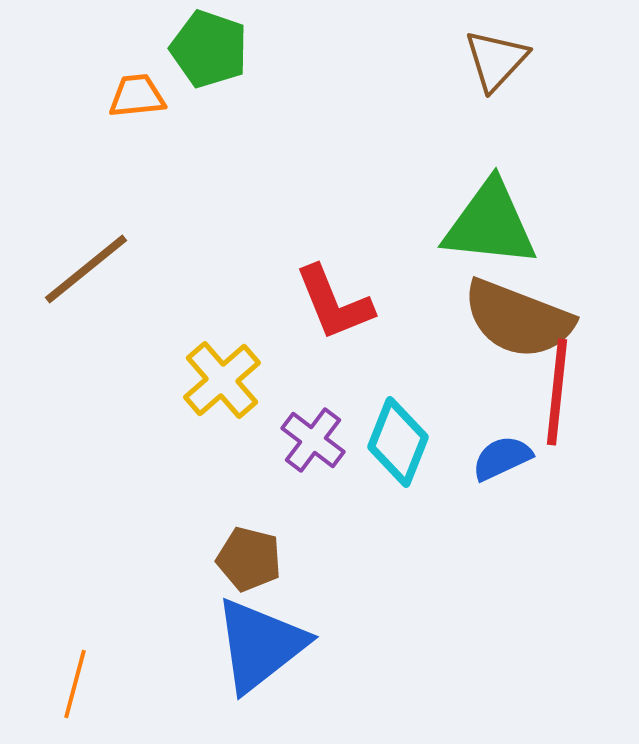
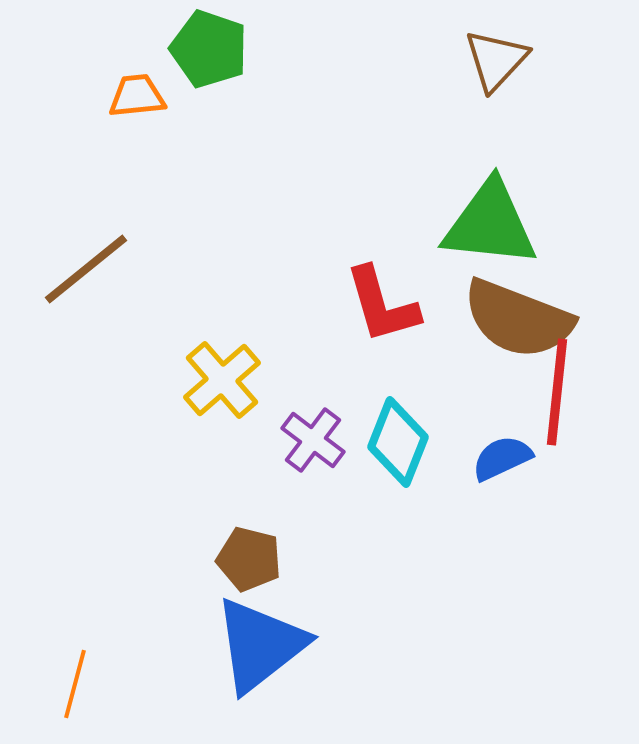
red L-shape: moved 48 px right, 2 px down; rotated 6 degrees clockwise
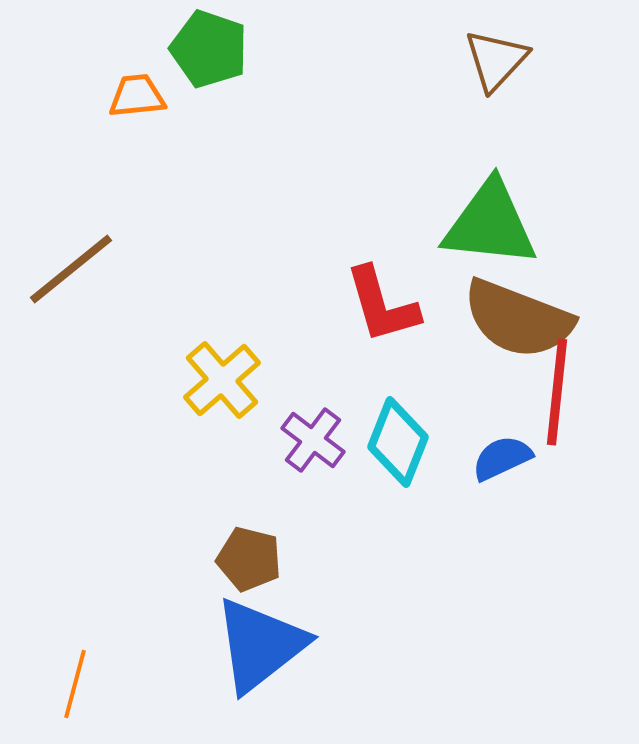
brown line: moved 15 px left
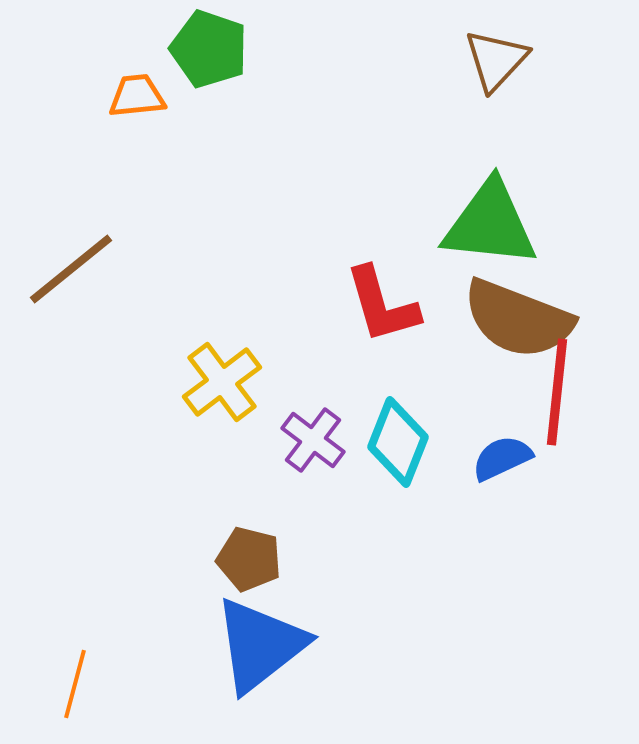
yellow cross: moved 2 px down; rotated 4 degrees clockwise
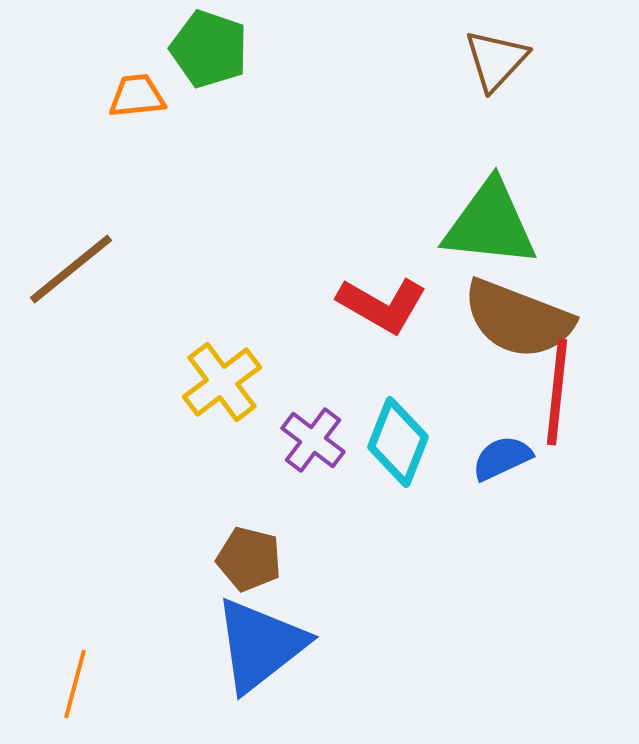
red L-shape: rotated 44 degrees counterclockwise
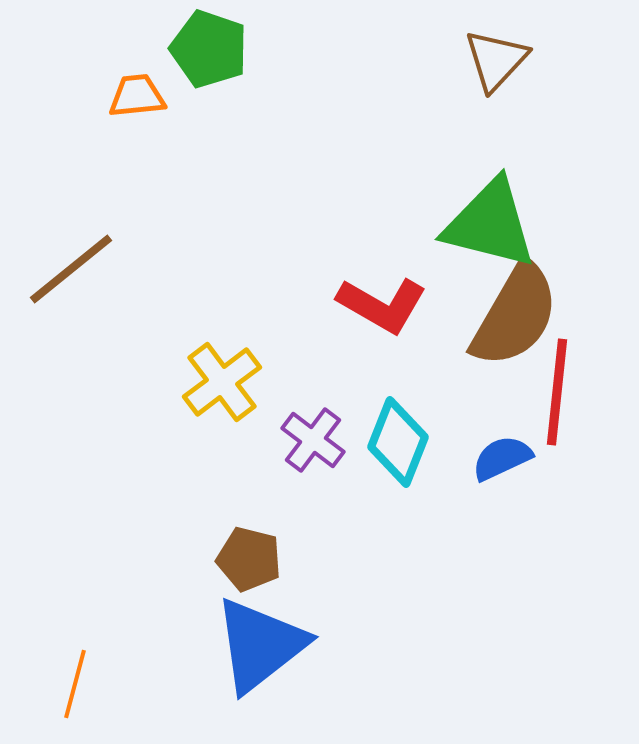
green triangle: rotated 8 degrees clockwise
brown semicircle: moved 3 px left, 4 px up; rotated 81 degrees counterclockwise
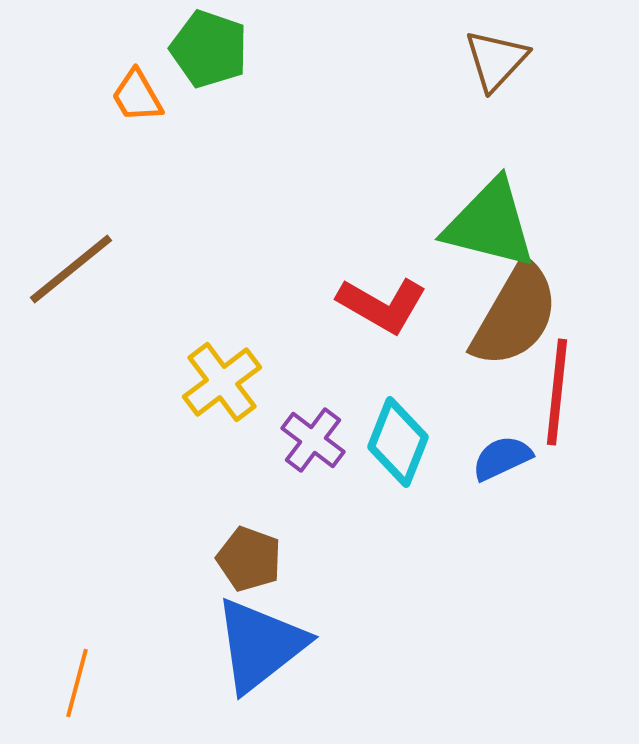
orange trapezoid: rotated 114 degrees counterclockwise
brown pentagon: rotated 6 degrees clockwise
orange line: moved 2 px right, 1 px up
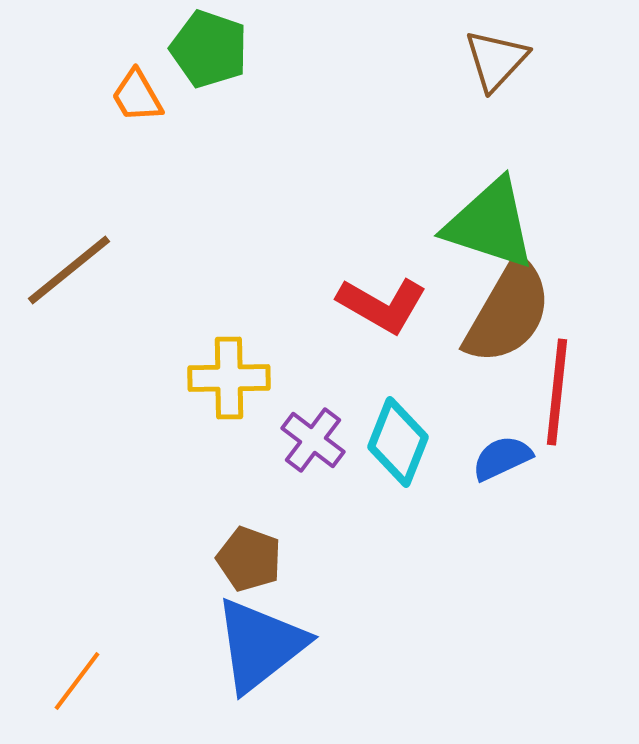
green triangle: rotated 4 degrees clockwise
brown line: moved 2 px left, 1 px down
brown semicircle: moved 7 px left, 3 px up
yellow cross: moved 7 px right, 4 px up; rotated 36 degrees clockwise
orange line: moved 2 px up; rotated 22 degrees clockwise
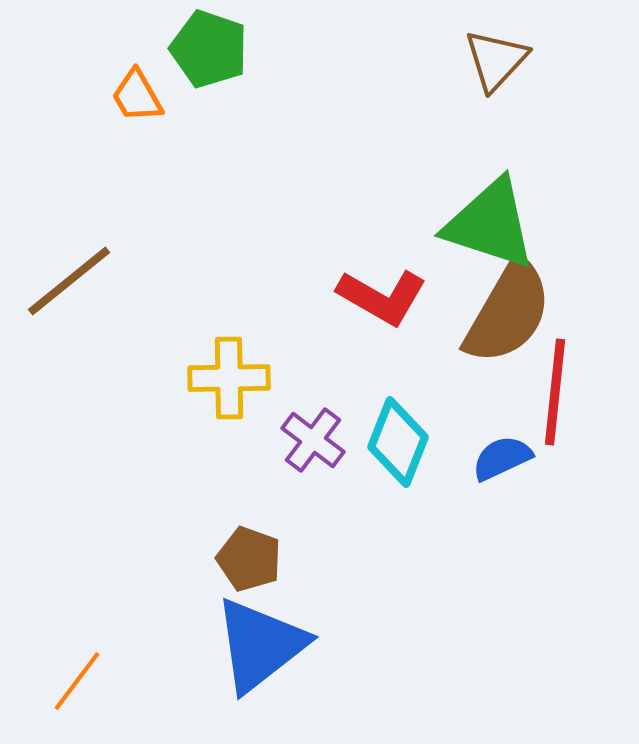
brown line: moved 11 px down
red L-shape: moved 8 px up
red line: moved 2 px left
